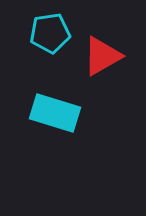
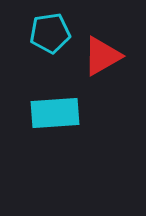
cyan rectangle: rotated 21 degrees counterclockwise
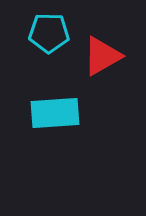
cyan pentagon: moved 1 px left; rotated 9 degrees clockwise
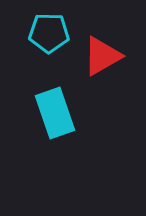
cyan rectangle: rotated 75 degrees clockwise
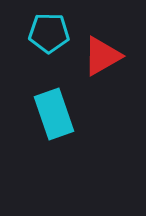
cyan rectangle: moved 1 px left, 1 px down
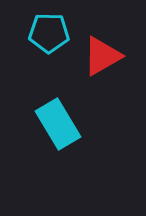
cyan rectangle: moved 4 px right, 10 px down; rotated 12 degrees counterclockwise
